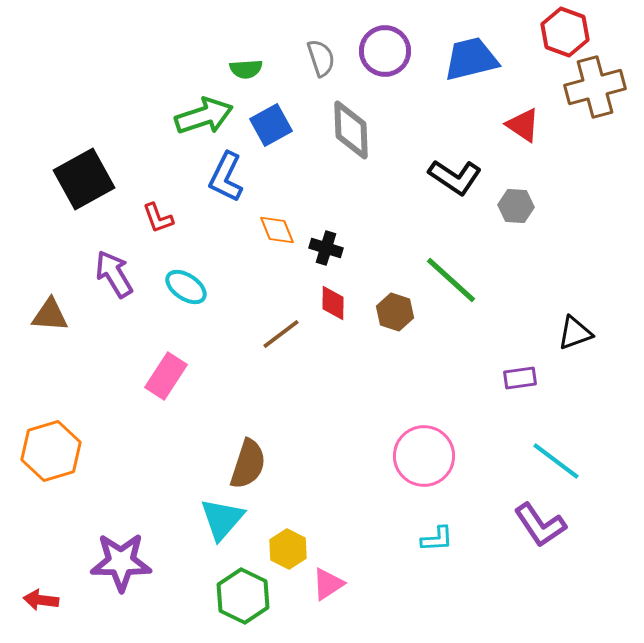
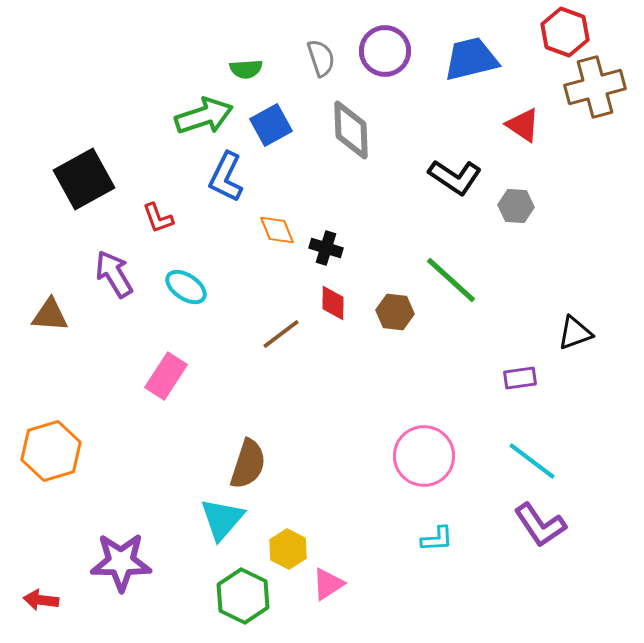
brown hexagon: rotated 12 degrees counterclockwise
cyan line: moved 24 px left
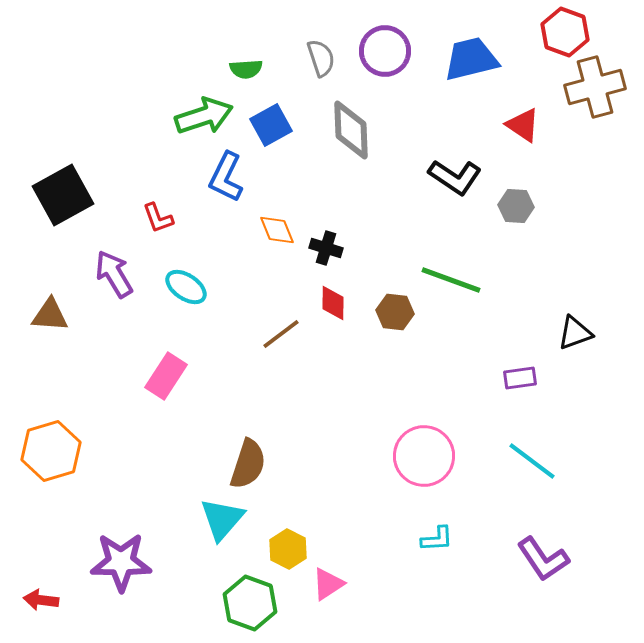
black square: moved 21 px left, 16 px down
green line: rotated 22 degrees counterclockwise
purple L-shape: moved 3 px right, 34 px down
green hexagon: moved 7 px right, 7 px down; rotated 6 degrees counterclockwise
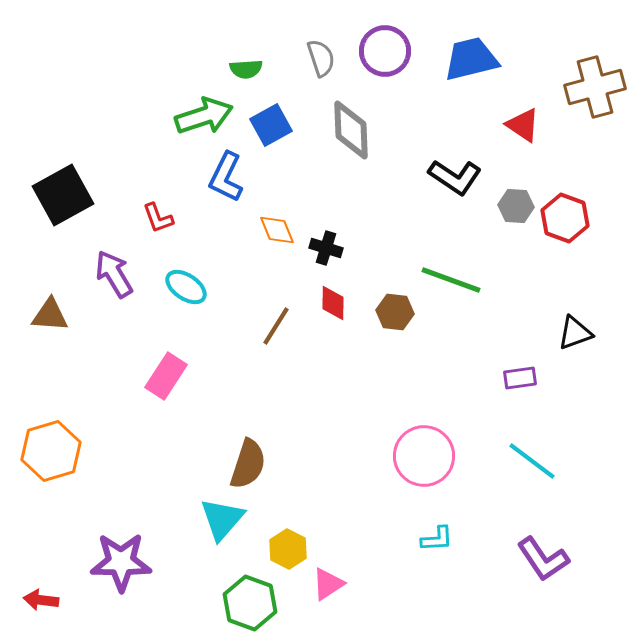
red hexagon: moved 186 px down
brown line: moved 5 px left, 8 px up; rotated 21 degrees counterclockwise
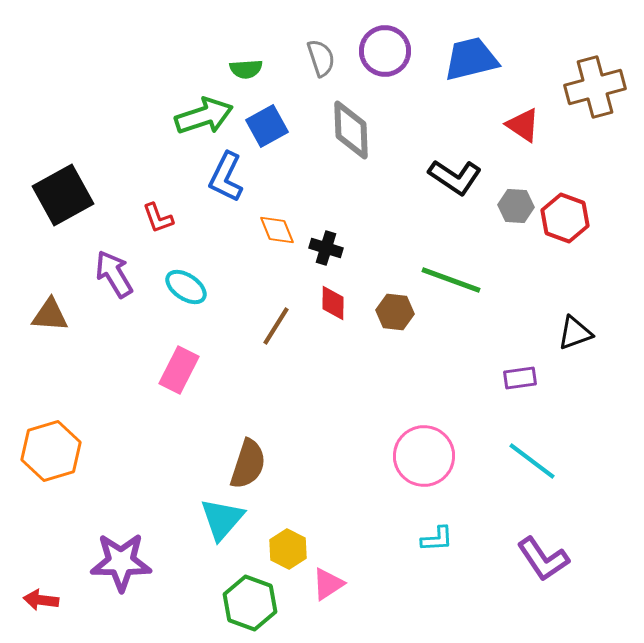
blue square: moved 4 px left, 1 px down
pink rectangle: moved 13 px right, 6 px up; rotated 6 degrees counterclockwise
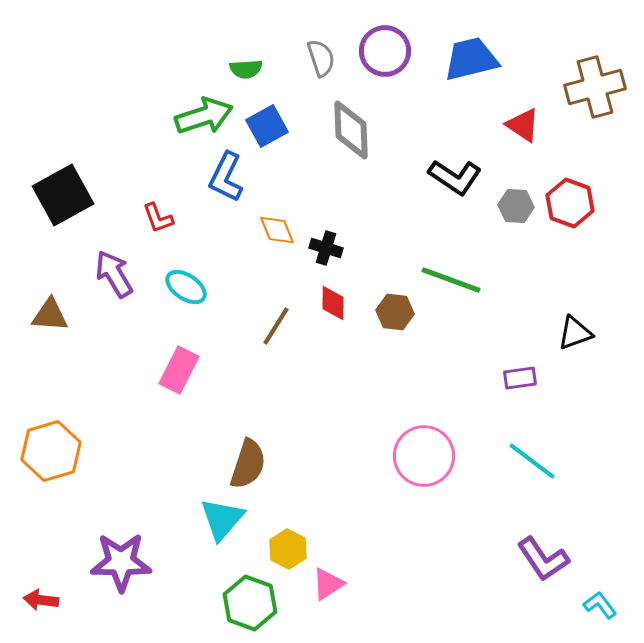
red hexagon: moved 5 px right, 15 px up
cyan L-shape: moved 163 px right, 66 px down; rotated 124 degrees counterclockwise
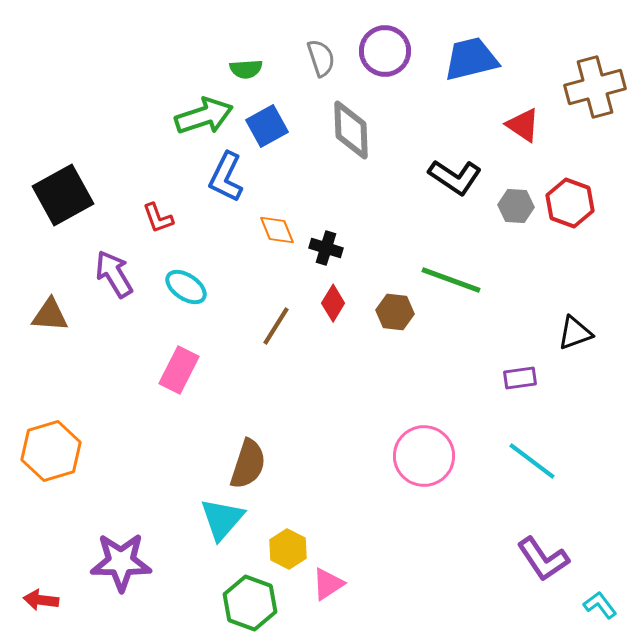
red diamond: rotated 30 degrees clockwise
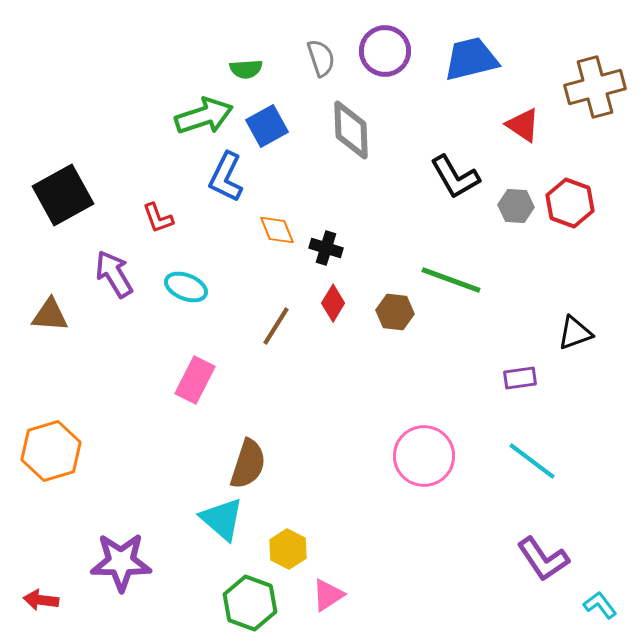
black L-shape: rotated 26 degrees clockwise
cyan ellipse: rotated 12 degrees counterclockwise
pink rectangle: moved 16 px right, 10 px down
cyan triangle: rotated 30 degrees counterclockwise
pink triangle: moved 11 px down
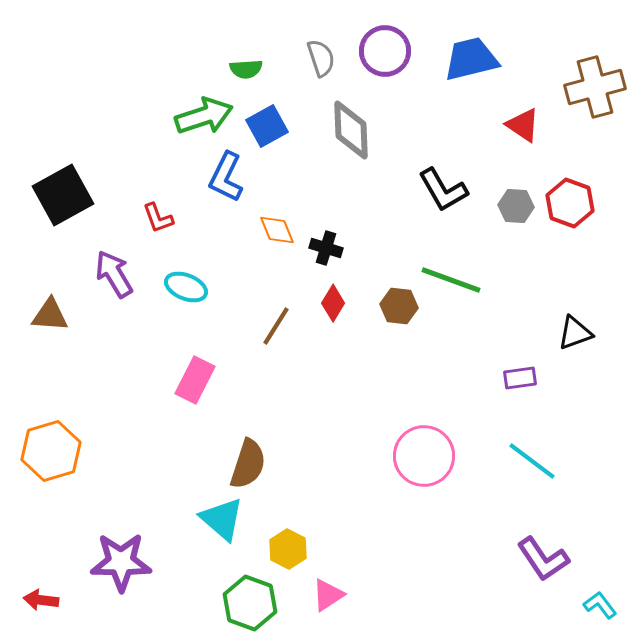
black L-shape: moved 12 px left, 13 px down
brown hexagon: moved 4 px right, 6 px up
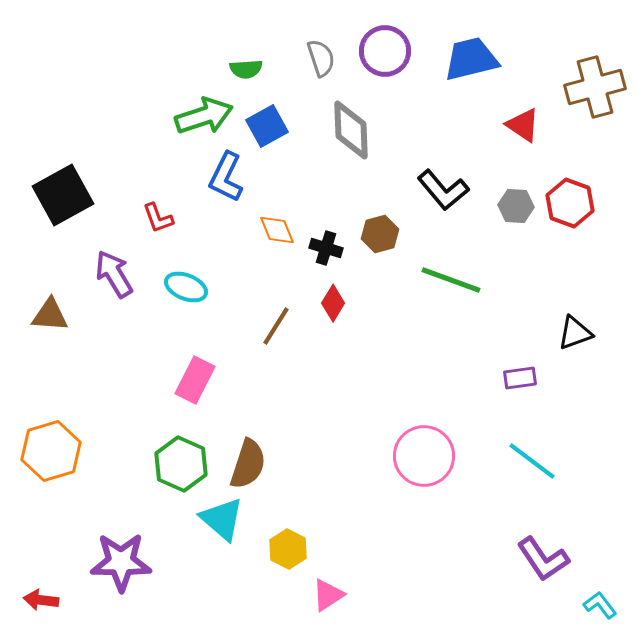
black L-shape: rotated 10 degrees counterclockwise
brown hexagon: moved 19 px left, 72 px up; rotated 21 degrees counterclockwise
green hexagon: moved 69 px left, 139 px up; rotated 4 degrees clockwise
